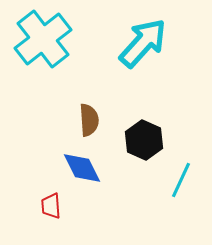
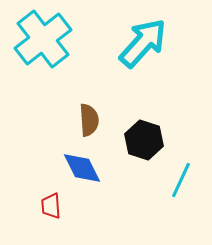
black hexagon: rotated 6 degrees counterclockwise
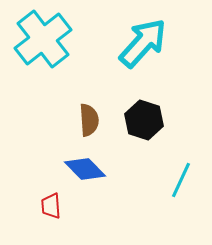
black hexagon: moved 20 px up
blue diamond: moved 3 px right, 1 px down; rotated 18 degrees counterclockwise
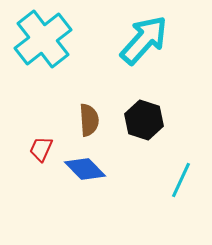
cyan arrow: moved 1 px right, 3 px up
red trapezoid: moved 10 px left, 57 px up; rotated 28 degrees clockwise
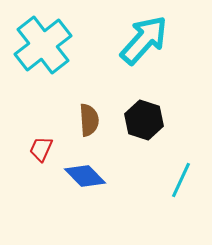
cyan cross: moved 6 px down
blue diamond: moved 7 px down
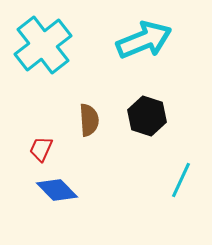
cyan arrow: rotated 26 degrees clockwise
black hexagon: moved 3 px right, 4 px up
blue diamond: moved 28 px left, 14 px down
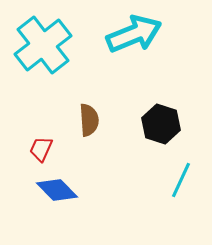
cyan arrow: moved 10 px left, 6 px up
black hexagon: moved 14 px right, 8 px down
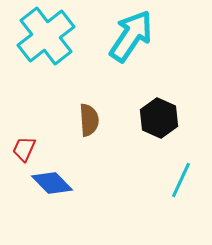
cyan arrow: moved 3 px left, 2 px down; rotated 34 degrees counterclockwise
cyan cross: moved 3 px right, 9 px up
black hexagon: moved 2 px left, 6 px up; rotated 6 degrees clockwise
red trapezoid: moved 17 px left
blue diamond: moved 5 px left, 7 px up
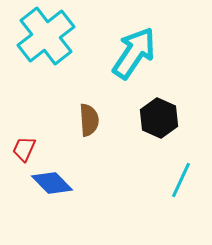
cyan arrow: moved 3 px right, 17 px down
